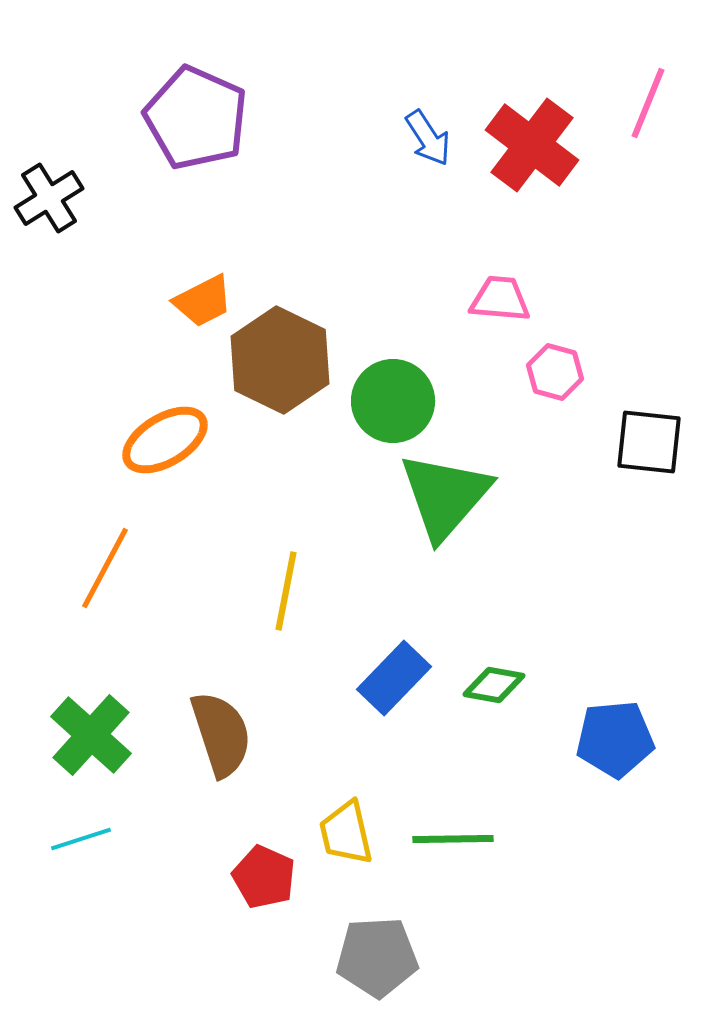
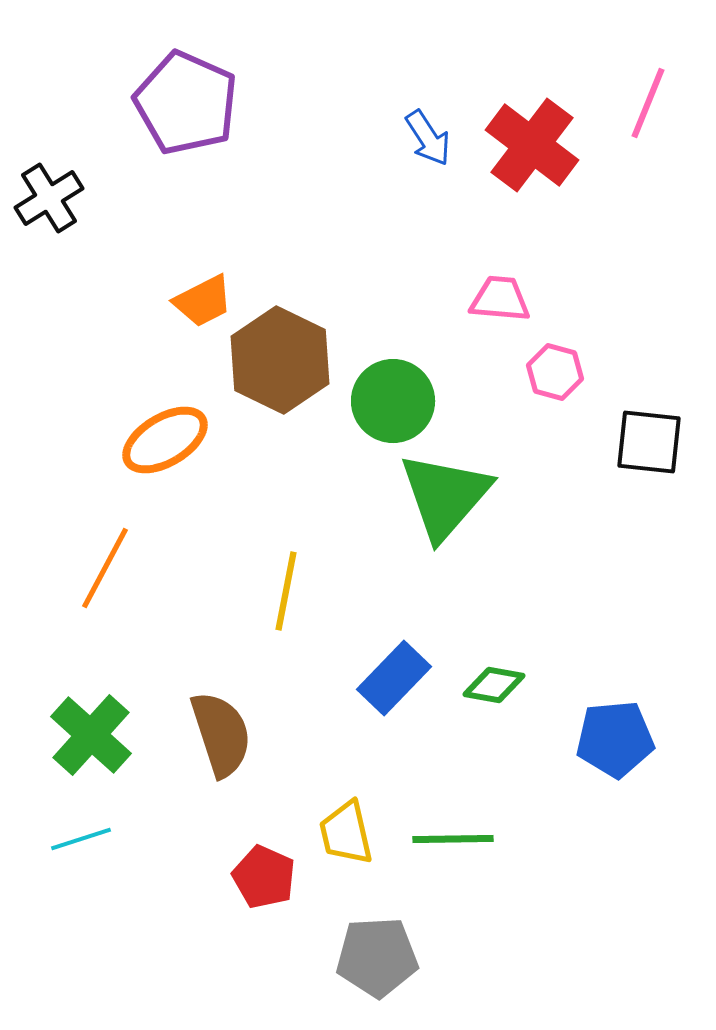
purple pentagon: moved 10 px left, 15 px up
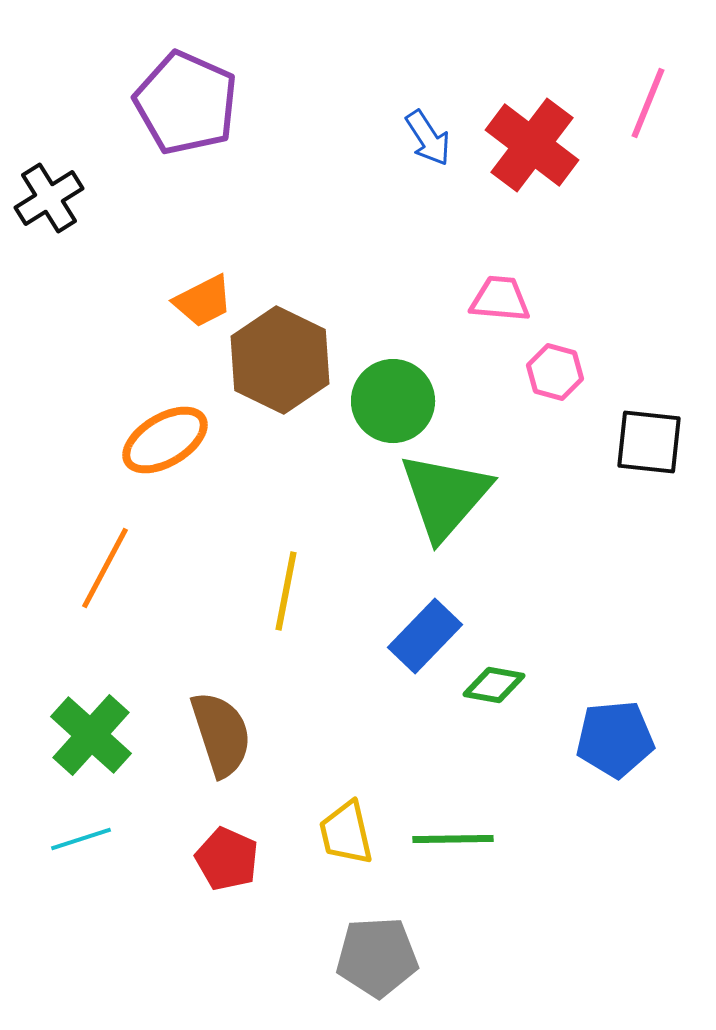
blue rectangle: moved 31 px right, 42 px up
red pentagon: moved 37 px left, 18 px up
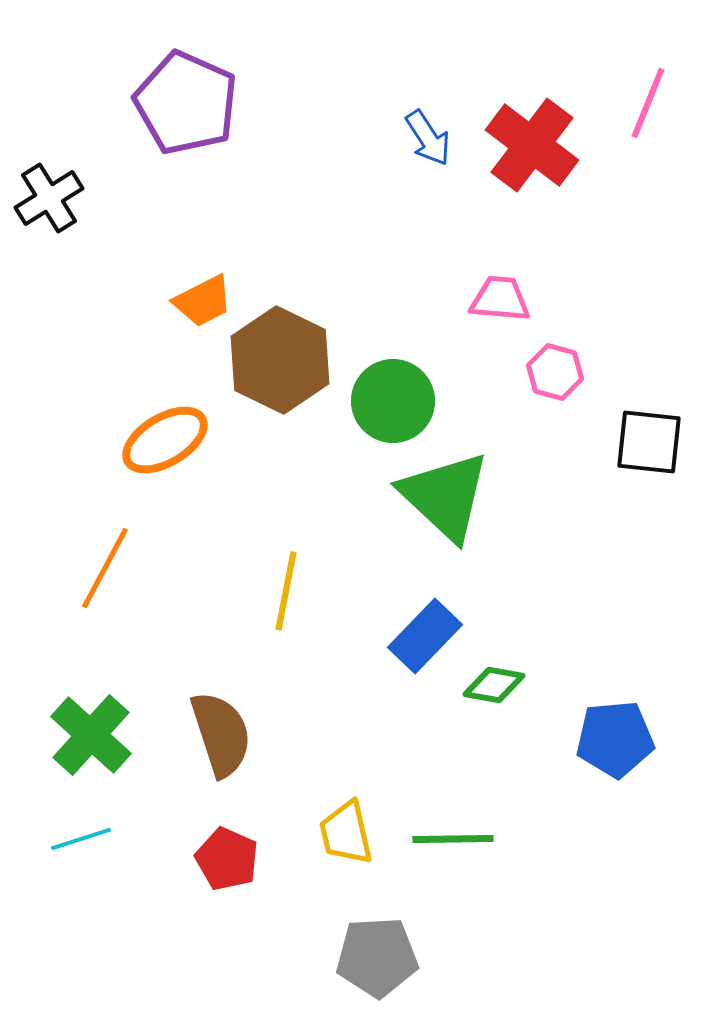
green triangle: rotated 28 degrees counterclockwise
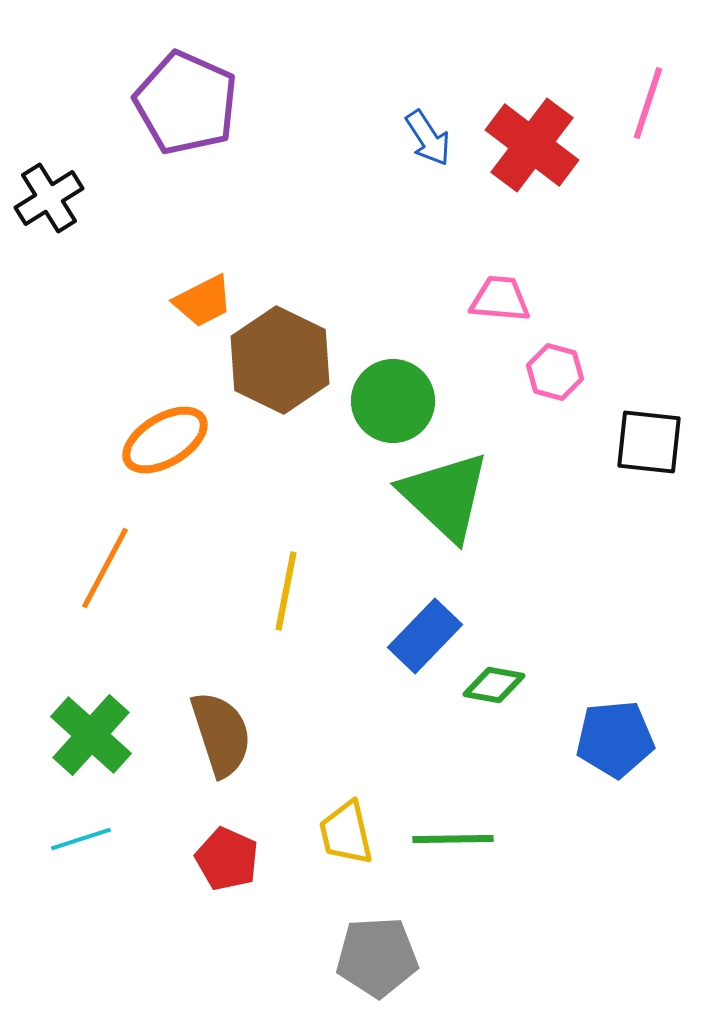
pink line: rotated 4 degrees counterclockwise
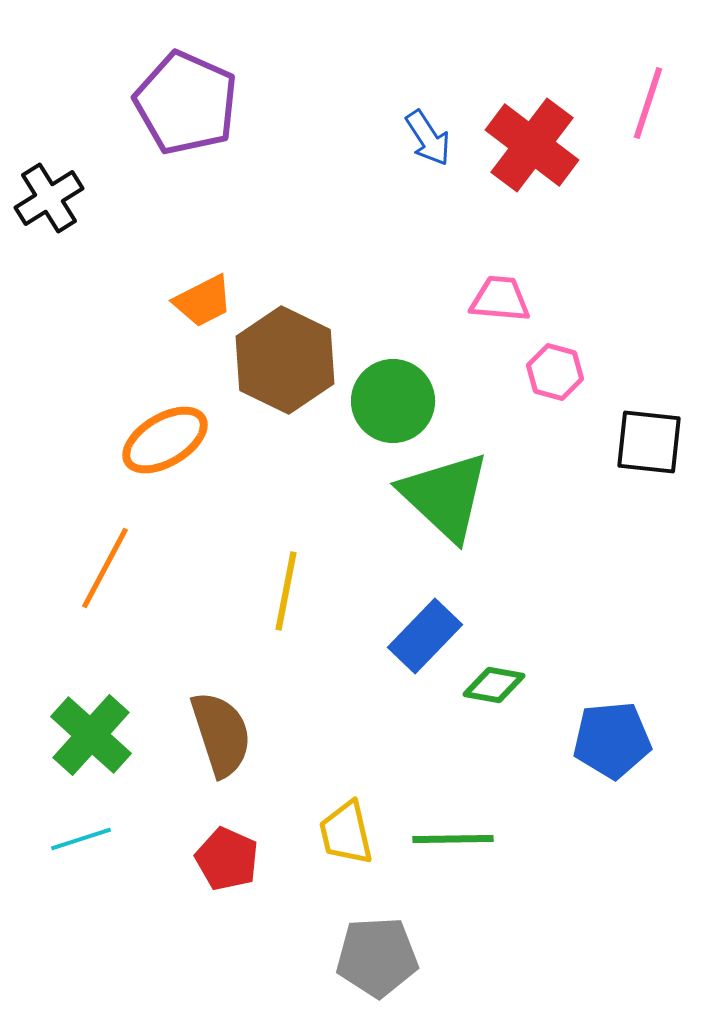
brown hexagon: moved 5 px right
blue pentagon: moved 3 px left, 1 px down
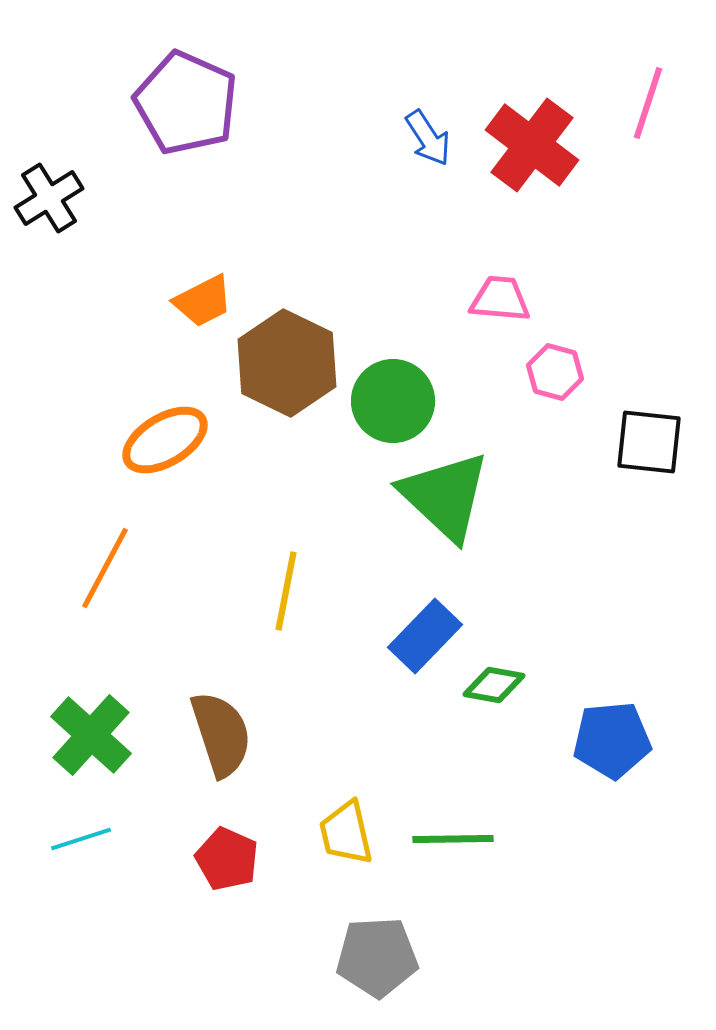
brown hexagon: moved 2 px right, 3 px down
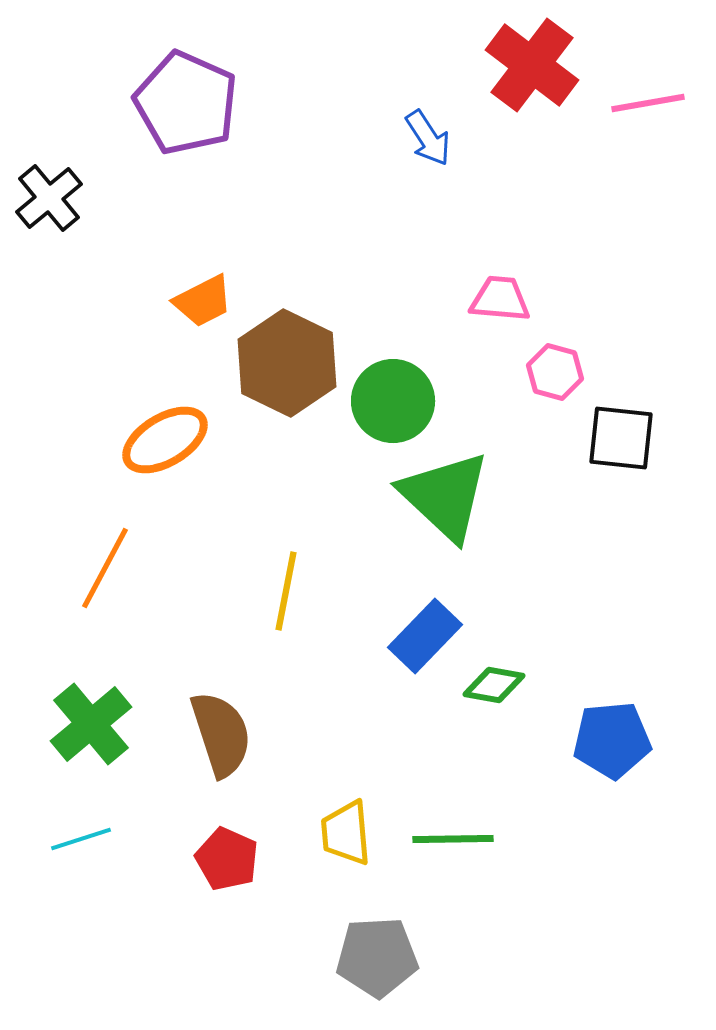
pink line: rotated 62 degrees clockwise
red cross: moved 80 px up
black cross: rotated 8 degrees counterclockwise
black square: moved 28 px left, 4 px up
green cross: moved 11 px up; rotated 8 degrees clockwise
yellow trapezoid: rotated 8 degrees clockwise
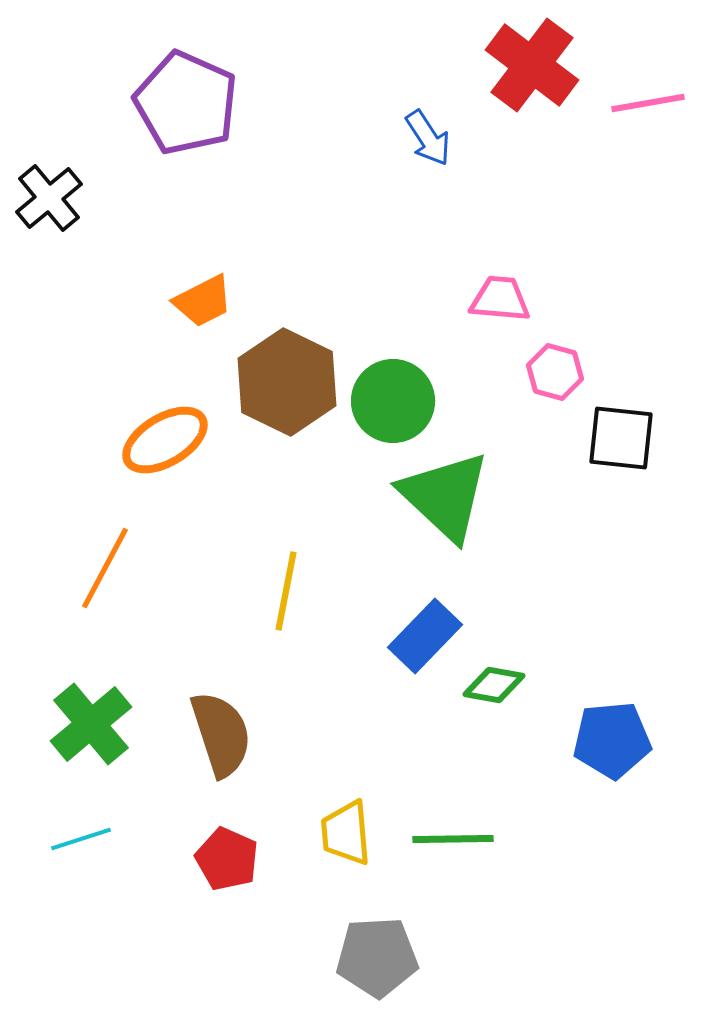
brown hexagon: moved 19 px down
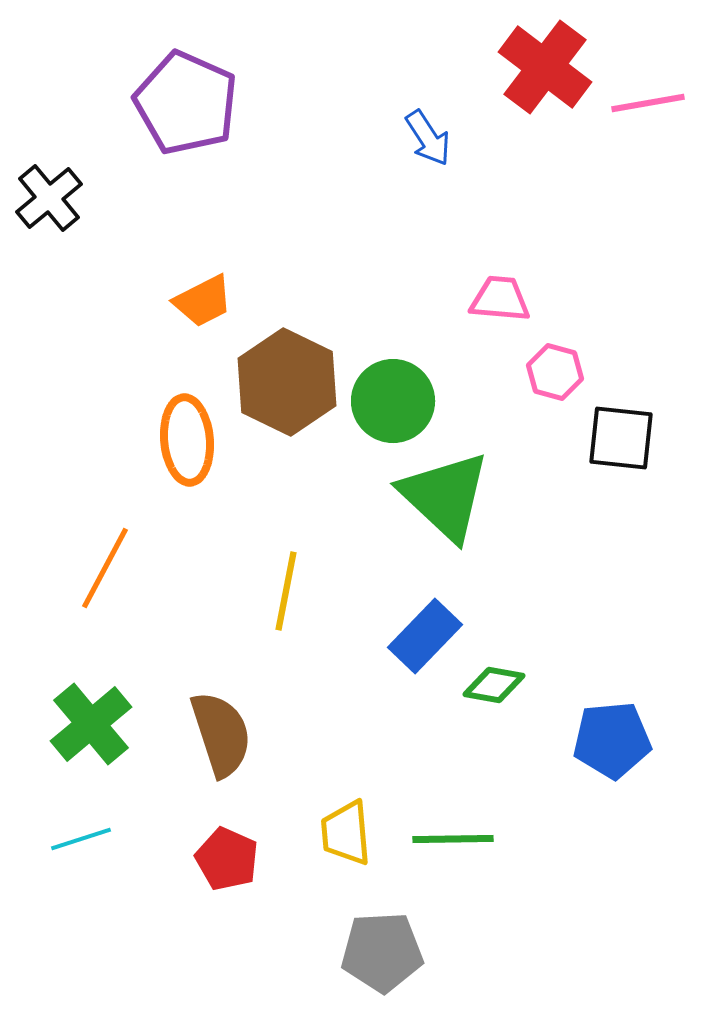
red cross: moved 13 px right, 2 px down
orange ellipse: moved 22 px right; rotated 64 degrees counterclockwise
gray pentagon: moved 5 px right, 5 px up
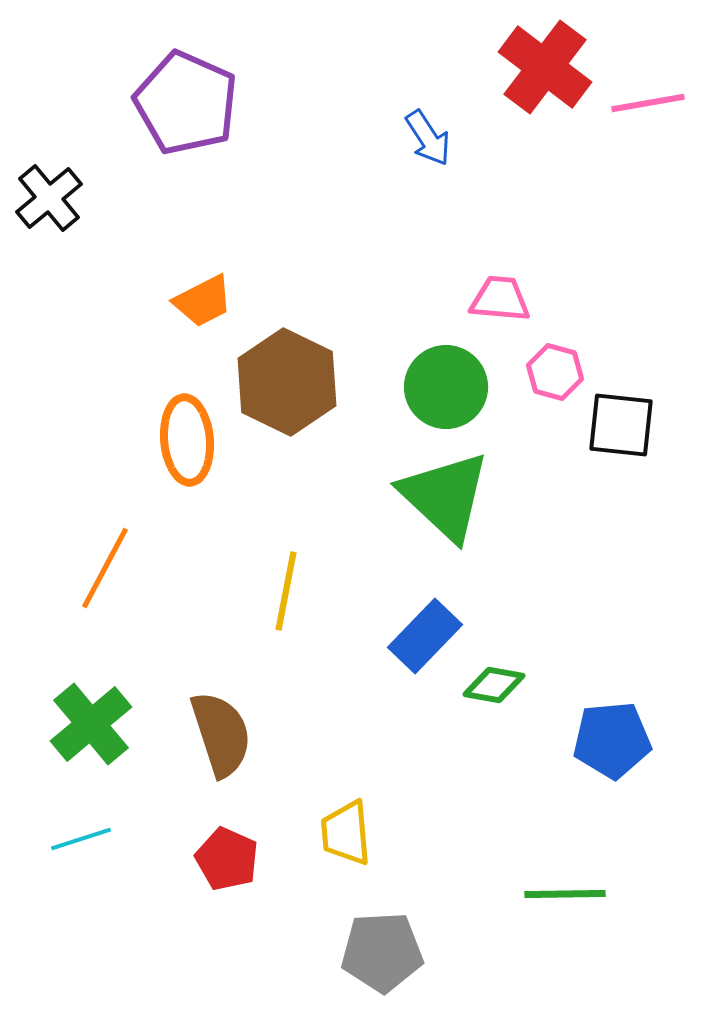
green circle: moved 53 px right, 14 px up
black square: moved 13 px up
green line: moved 112 px right, 55 px down
